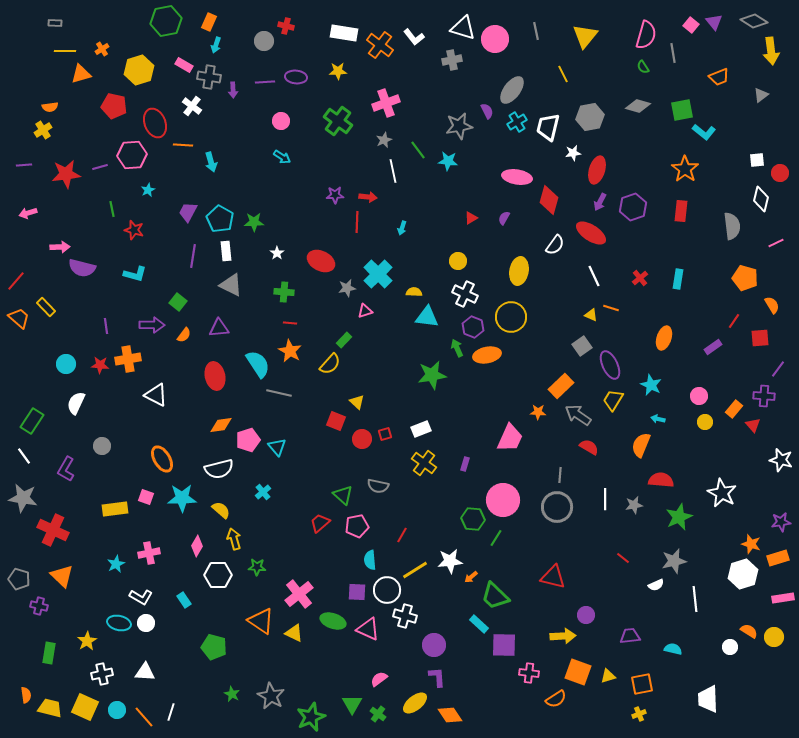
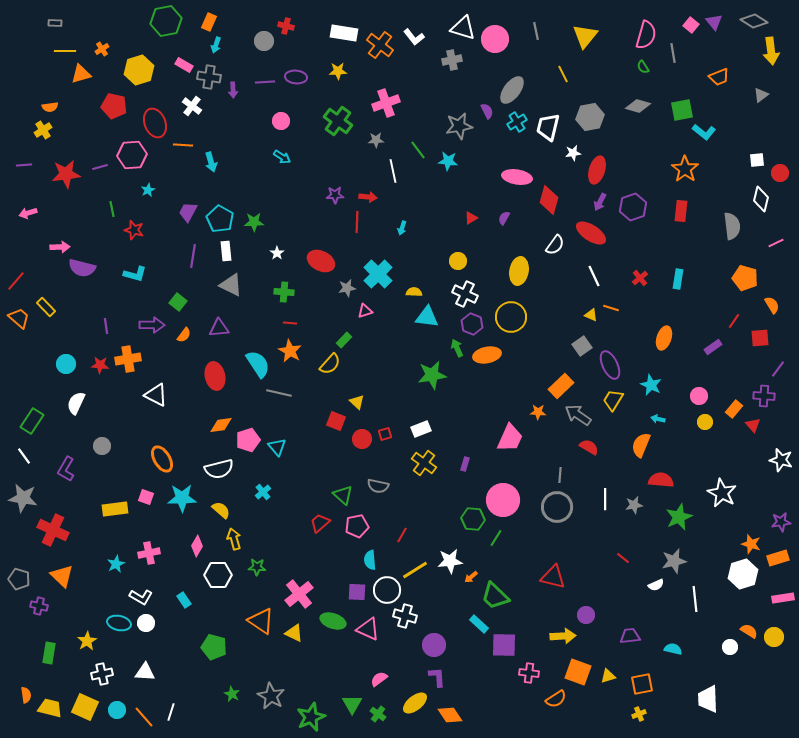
gray star at (384, 140): moved 8 px left; rotated 21 degrees clockwise
purple hexagon at (473, 327): moved 1 px left, 3 px up
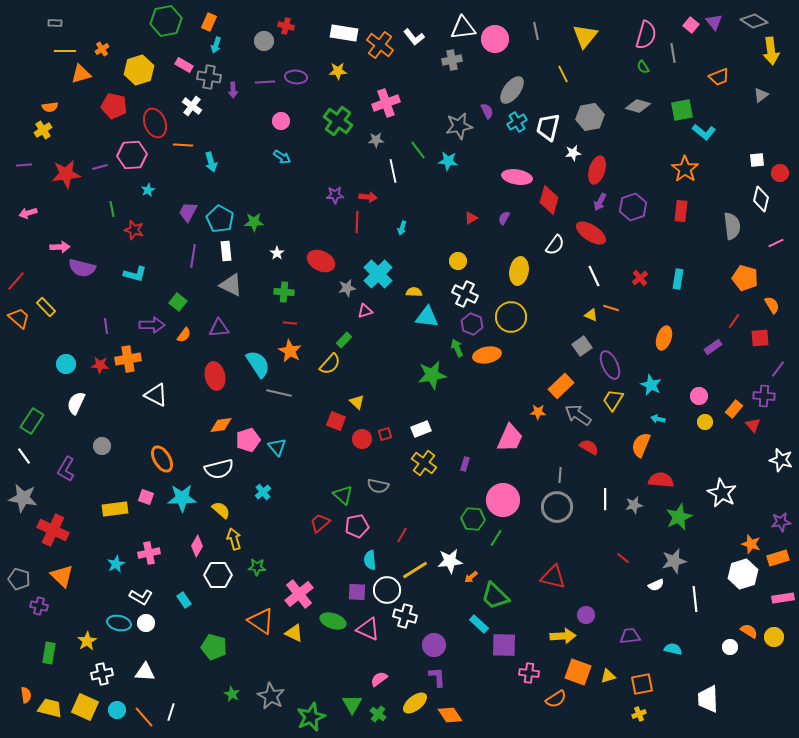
white triangle at (463, 28): rotated 24 degrees counterclockwise
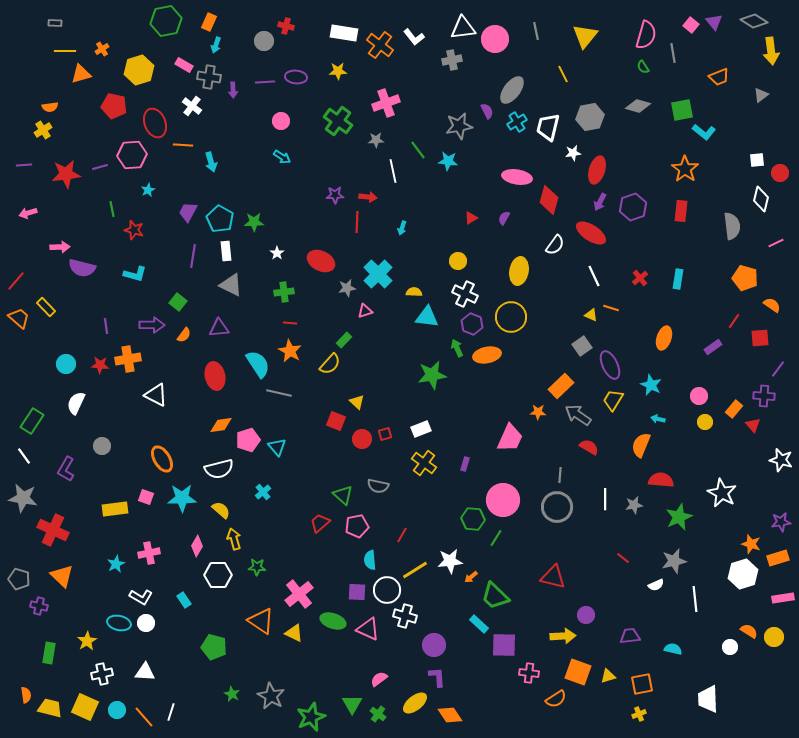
green cross at (284, 292): rotated 12 degrees counterclockwise
orange semicircle at (772, 305): rotated 24 degrees counterclockwise
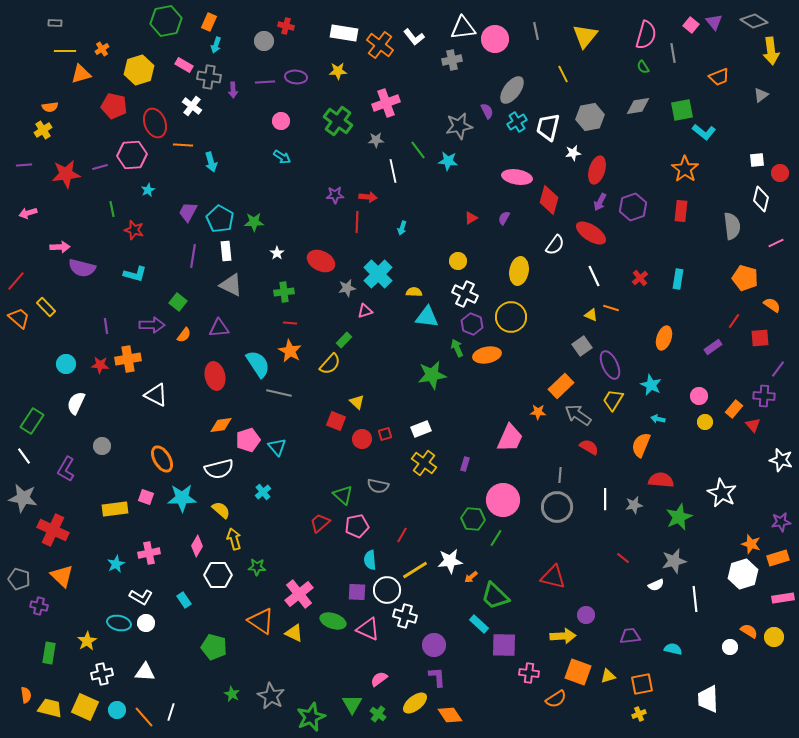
gray diamond at (638, 106): rotated 25 degrees counterclockwise
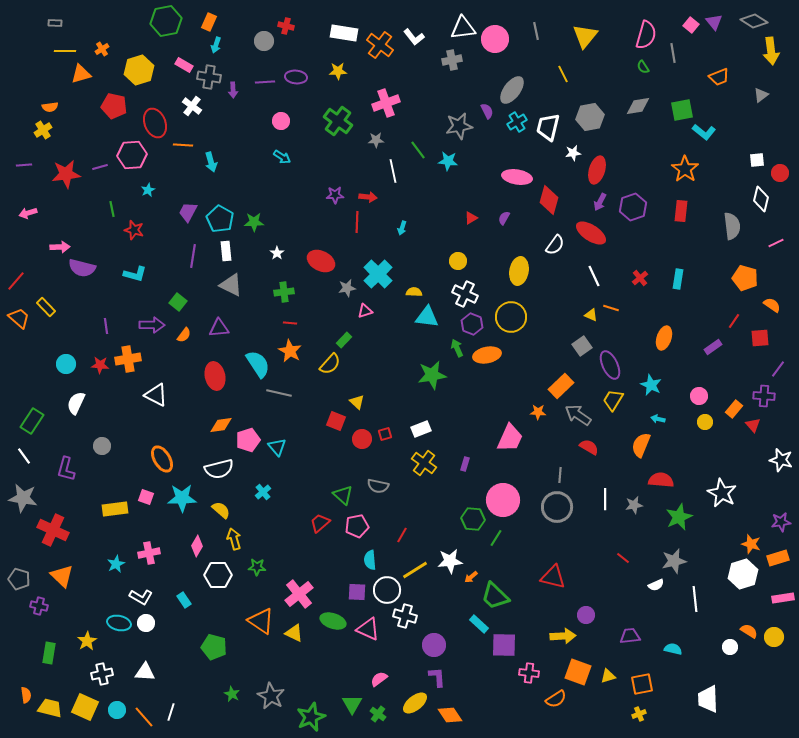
purple L-shape at (66, 469): rotated 15 degrees counterclockwise
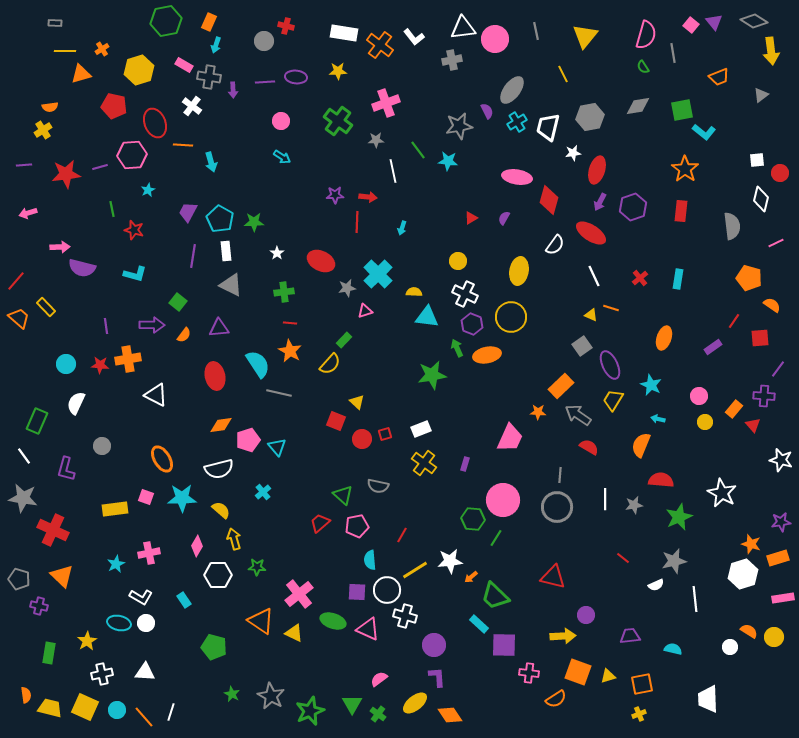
orange pentagon at (745, 278): moved 4 px right
green rectangle at (32, 421): moved 5 px right; rotated 10 degrees counterclockwise
green star at (311, 717): moved 1 px left, 6 px up
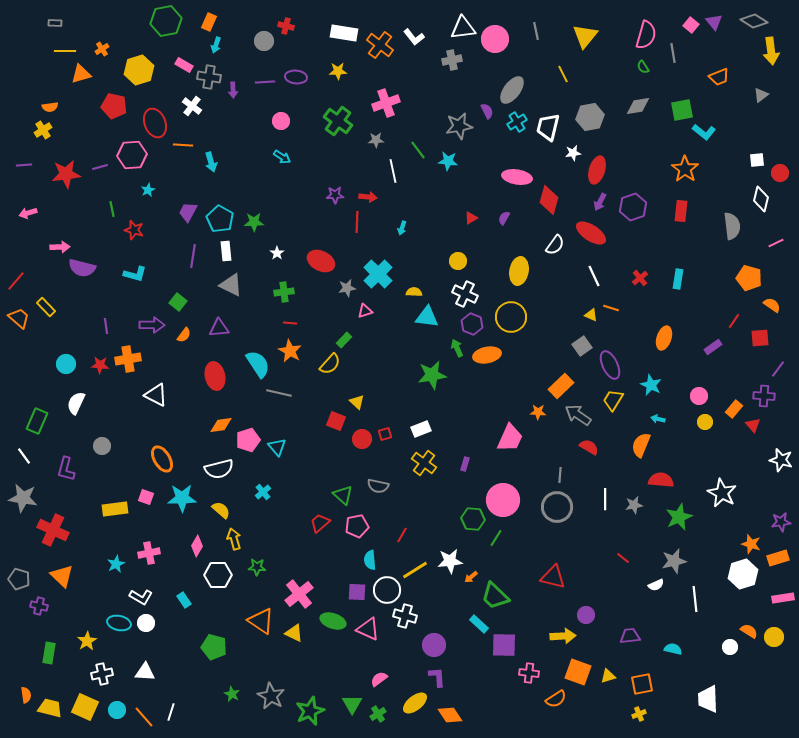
green cross at (378, 714): rotated 21 degrees clockwise
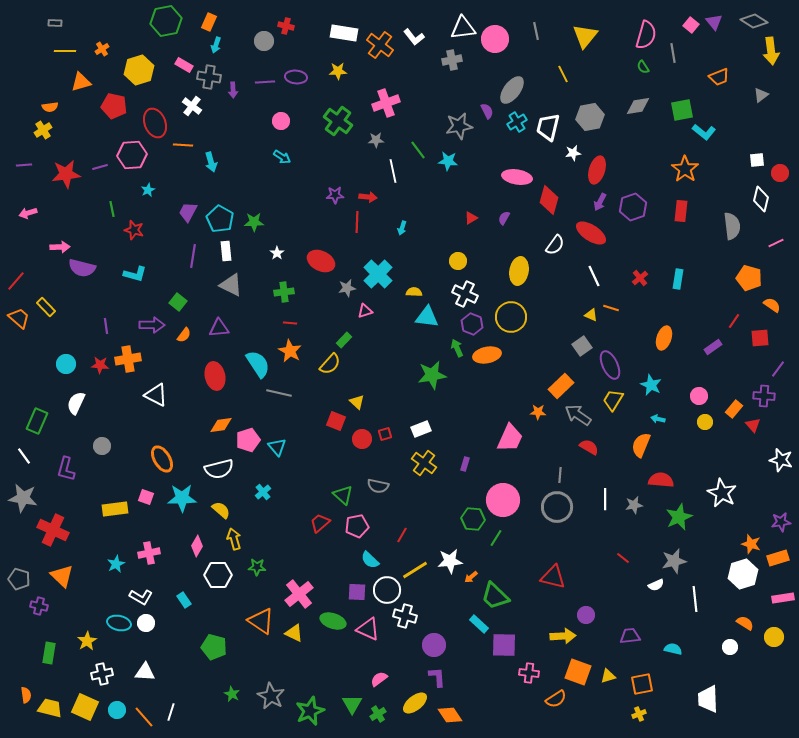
orange triangle at (81, 74): moved 8 px down
cyan semicircle at (370, 560): rotated 42 degrees counterclockwise
orange semicircle at (749, 631): moved 4 px left, 8 px up
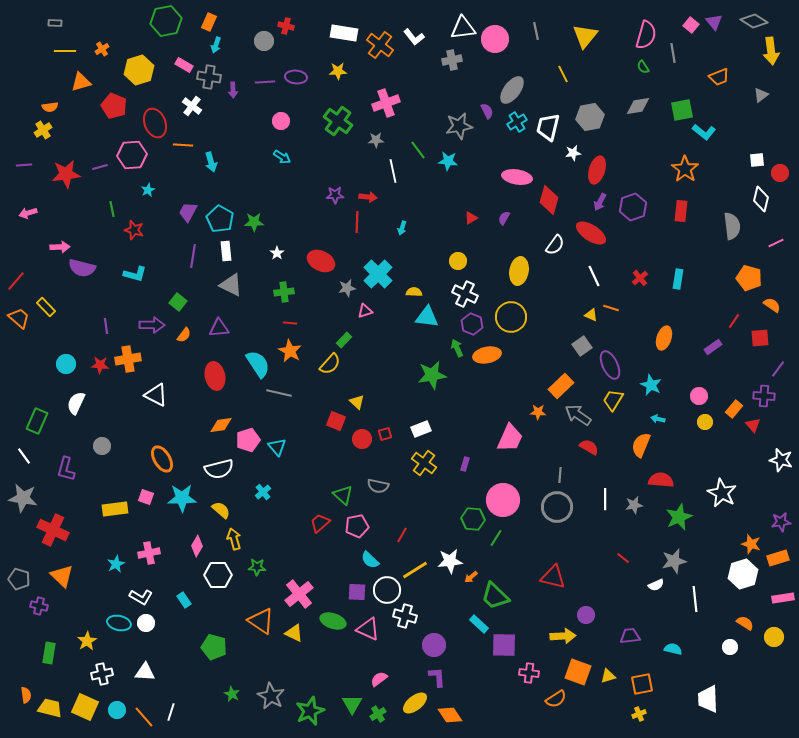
red pentagon at (114, 106): rotated 10 degrees clockwise
